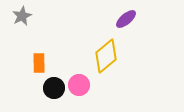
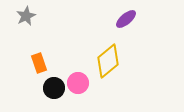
gray star: moved 4 px right
yellow diamond: moved 2 px right, 5 px down
orange rectangle: rotated 18 degrees counterclockwise
pink circle: moved 1 px left, 2 px up
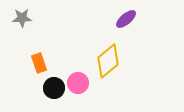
gray star: moved 4 px left, 2 px down; rotated 24 degrees clockwise
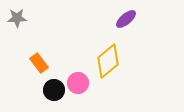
gray star: moved 5 px left
orange rectangle: rotated 18 degrees counterclockwise
black circle: moved 2 px down
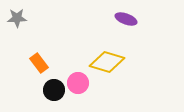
purple ellipse: rotated 60 degrees clockwise
yellow diamond: moved 1 px left, 1 px down; rotated 56 degrees clockwise
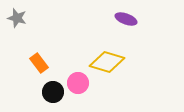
gray star: rotated 18 degrees clockwise
black circle: moved 1 px left, 2 px down
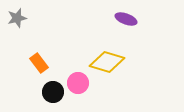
gray star: rotated 30 degrees counterclockwise
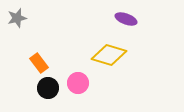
yellow diamond: moved 2 px right, 7 px up
black circle: moved 5 px left, 4 px up
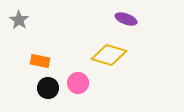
gray star: moved 2 px right, 2 px down; rotated 24 degrees counterclockwise
orange rectangle: moved 1 px right, 2 px up; rotated 42 degrees counterclockwise
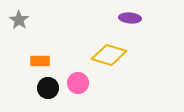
purple ellipse: moved 4 px right, 1 px up; rotated 15 degrees counterclockwise
orange rectangle: rotated 12 degrees counterclockwise
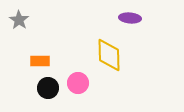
yellow diamond: rotated 72 degrees clockwise
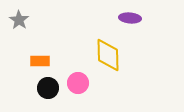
yellow diamond: moved 1 px left
